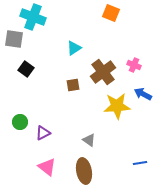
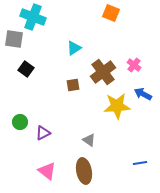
pink cross: rotated 16 degrees clockwise
pink triangle: moved 4 px down
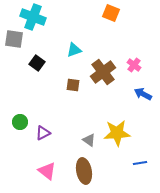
cyan triangle: moved 2 px down; rotated 14 degrees clockwise
black square: moved 11 px right, 6 px up
brown square: rotated 16 degrees clockwise
yellow star: moved 27 px down
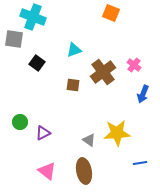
blue arrow: rotated 96 degrees counterclockwise
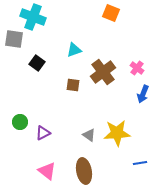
pink cross: moved 3 px right, 3 px down
gray triangle: moved 5 px up
